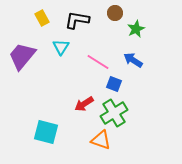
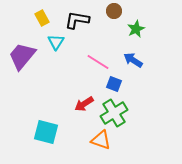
brown circle: moved 1 px left, 2 px up
cyan triangle: moved 5 px left, 5 px up
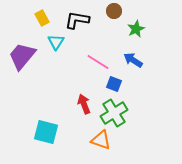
red arrow: rotated 102 degrees clockwise
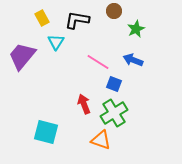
blue arrow: rotated 12 degrees counterclockwise
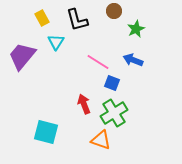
black L-shape: rotated 115 degrees counterclockwise
blue square: moved 2 px left, 1 px up
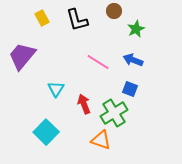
cyan triangle: moved 47 px down
blue square: moved 18 px right, 6 px down
cyan square: rotated 30 degrees clockwise
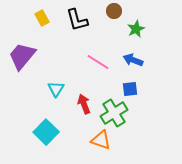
blue square: rotated 28 degrees counterclockwise
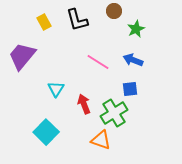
yellow rectangle: moved 2 px right, 4 px down
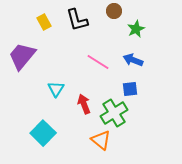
cyan square: moved 3 px left, 1 px down
orange triangle: rotated 20 degrees clockwise
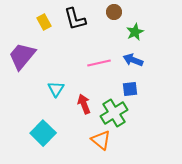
brown circle: moved 1 px down
black L-shape: moved 2 px left, 1 px up
green star: moved 1 px left, 3 px down
pink line: moved 1 px right, 1 px down; rotated 45 degrees counterclockwise
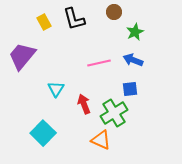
black L-shape: moved 1 px left
orange triangle: rotated 15 degrees counterclockwise
